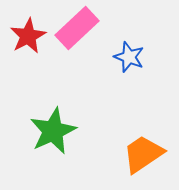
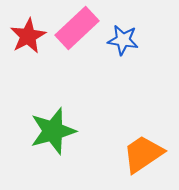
blue star: moved 6 px left, 17 px up; rotated 12 degrees counterclockwise
green star: rotated 9 degrees clockwise
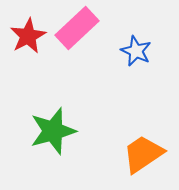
blue star: moved 13 px right, 11 px down; rotated 16 degrees clockwise
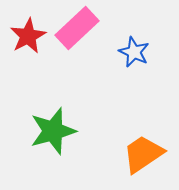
blue star: moved 2 px left, 1 px down
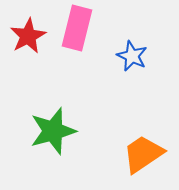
pink rectangle: rotated 33 degrees counterclockwise
blue star: moved 2 px left, 4 px down
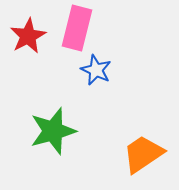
blue star: moved 36 px left, 14 px down
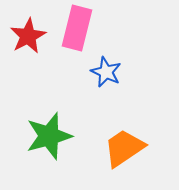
blue star: moved 10 px right, 2 px down
green star: moved 4 px left, 5 px down
orange trapezoid: moved 19 px left, 6 px up
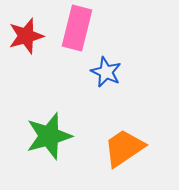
red star: moved 2 px left; rotated 12 degrees clockwise
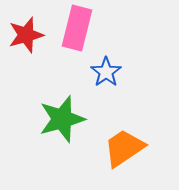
red star: moved 1 px up
blue star: rotated 12 degrees clockwise
green star: moved 13 px right, 17 px up
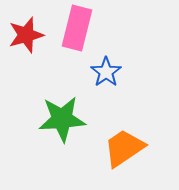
green star: rotated 12 degrees clockwise
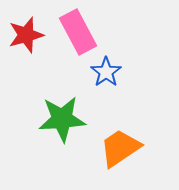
pink rectangle: moved 1 px right, 4 px down; rotated 42 degrees counterclockwise
orange trapezoid: moved 4 px left
